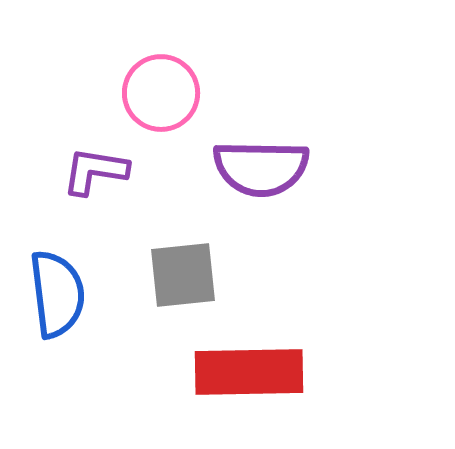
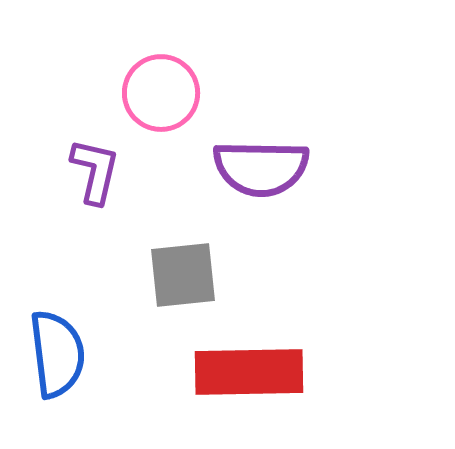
purple L-shape: rotated 94 degrees clockwise
blue semicircle: moved 60 px down
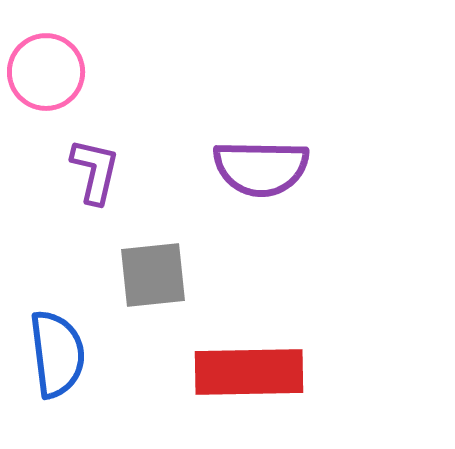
pink circle: moved 115 px left, 21 px up
gray square: moved 30 px left
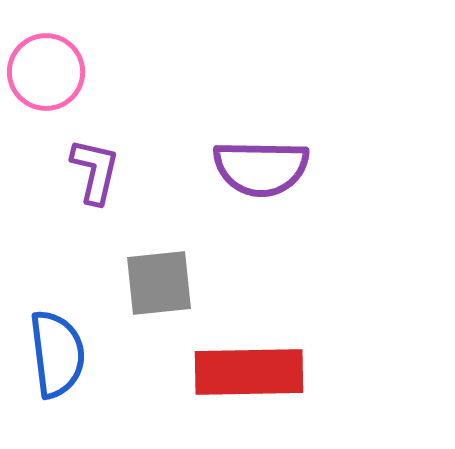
gray square: moved 6 px right, 8 px down
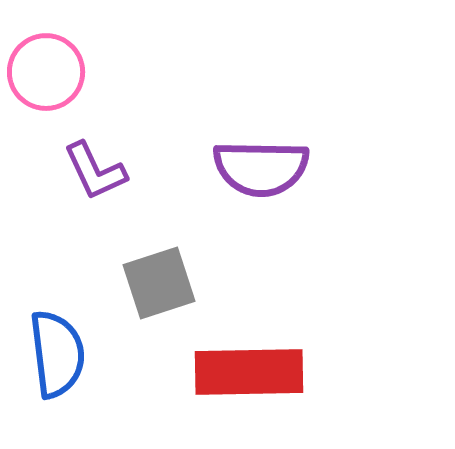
purple L-shape: rotated 142 degrees clockwise
gray square: rotated 12 degrees counterclockwise
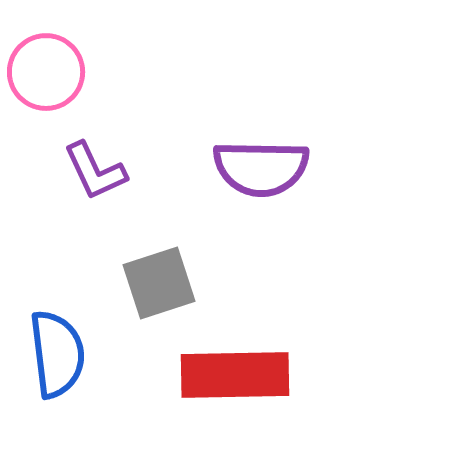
red rectangle: moved 14 px left, 3 px down
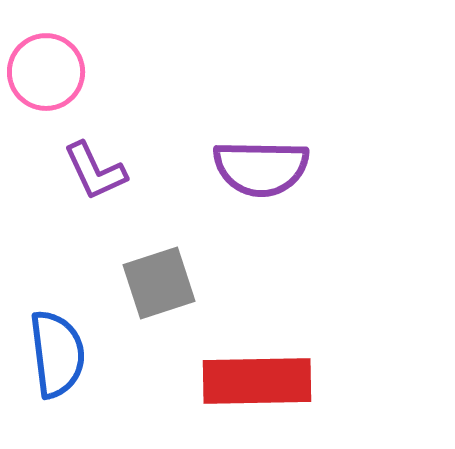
red rectangle: moved 22 px right, 6 px down
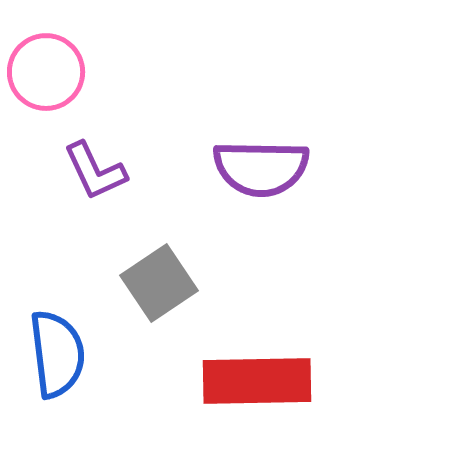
gray square: rotated 16 degrees counterclockwise
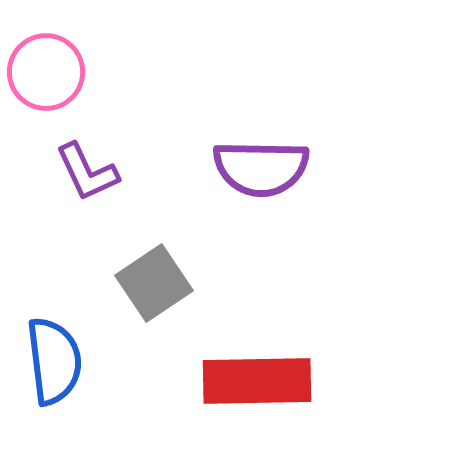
purple L-shape: moved 8 px left, 1 px down
gray square: moved 5 px left
blue semicircle: moved 3 px left, 7 px down
